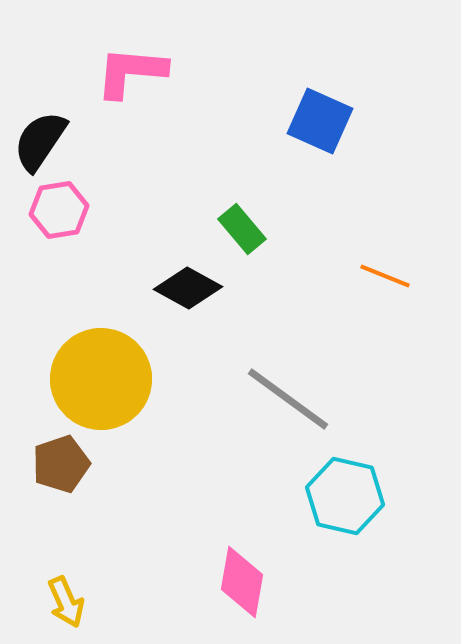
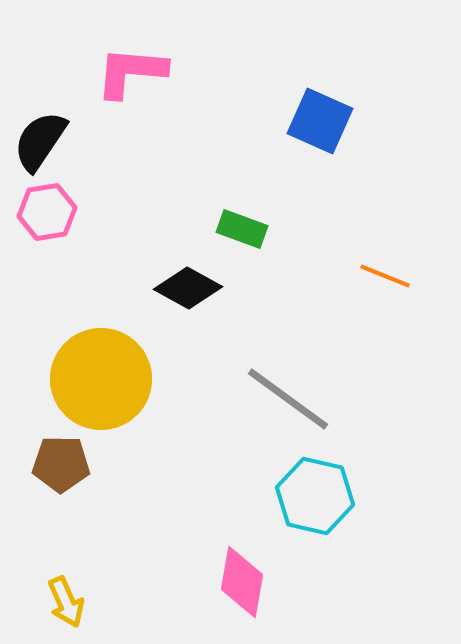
pink hexagon: moved 12 px left, 2 px down
green rectangle: rotated 30 degrees counterclockwise
brown pentagon: rotated 20 degrees clockwise
cyan hexagon: moved 30 px left
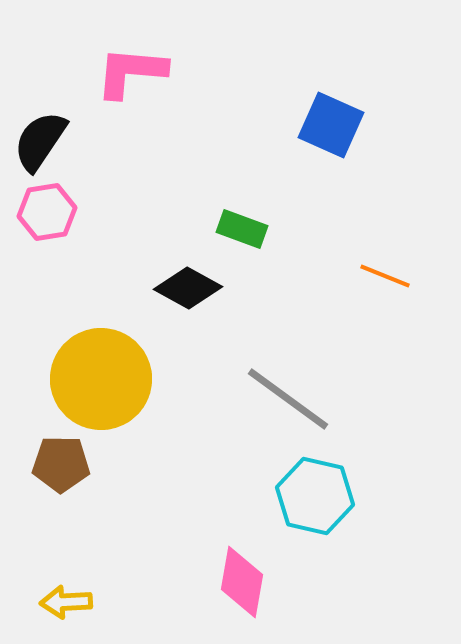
blue square: moved 11 px right, 4 px down
yellow arrow: rotated 111 degrees clockwise
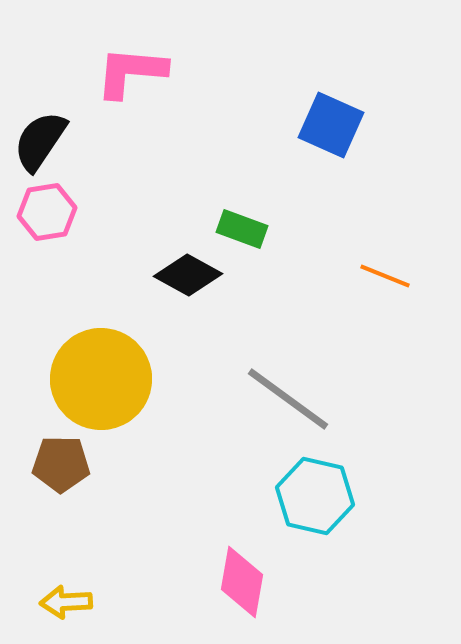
black diamond: moved 13 px up
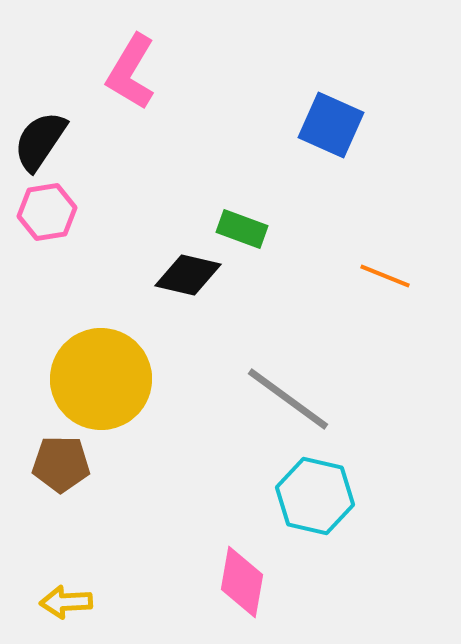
pink L-shape: rotated 64 degrees counterclockwise
black diamond: rotated 16 degrees counterclockwise
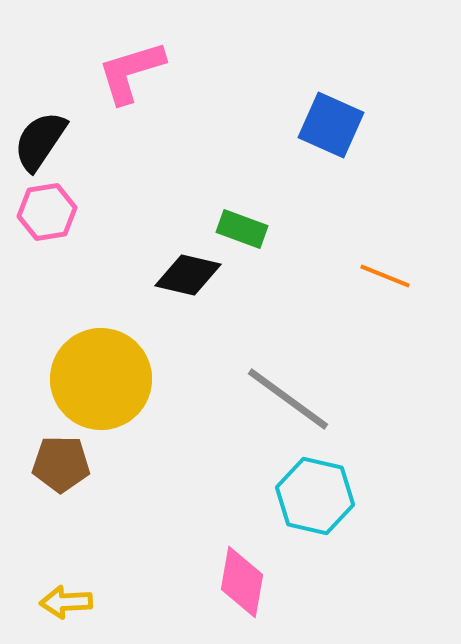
pink L-shape: rotated 42 degrees clockwise
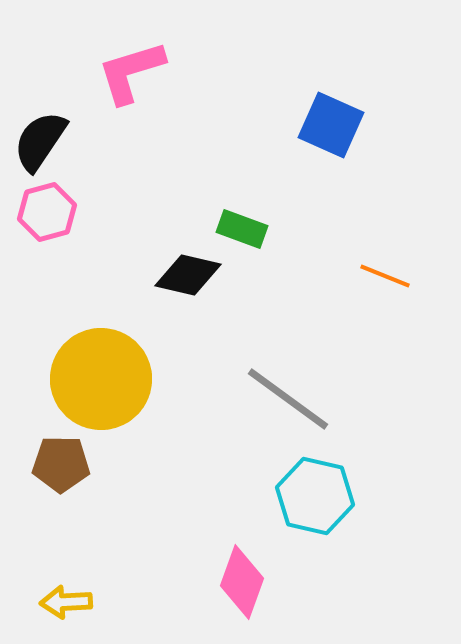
pink hexagon: rotated 6 degrees counterclockwise
pink diamond: rotated 10 degrees clockwise
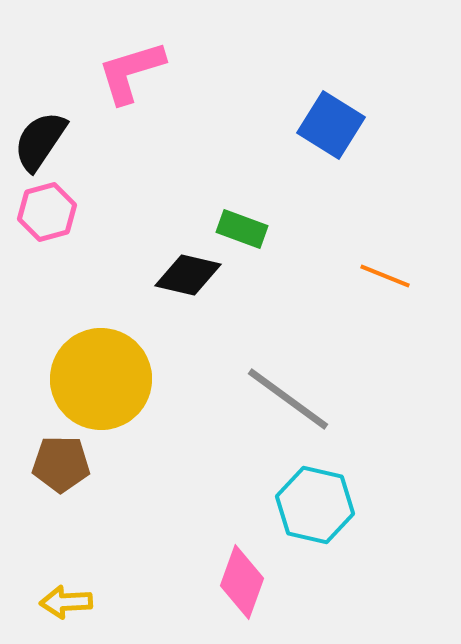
blue square: rotated 8 degrees clockwise
cyan hexagon: moved 9 px down
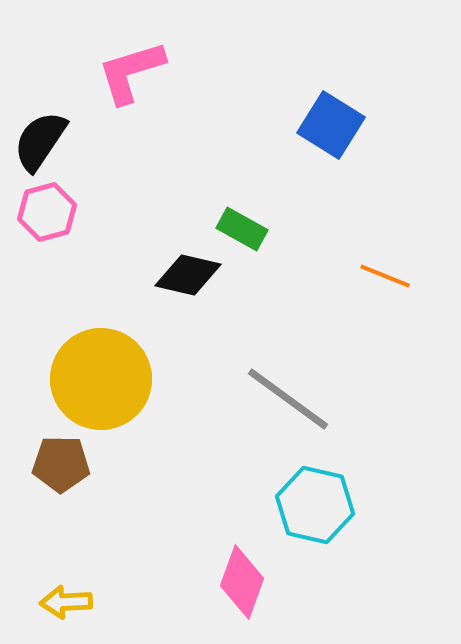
green rectangle: rotated 9 degrees clockwise
